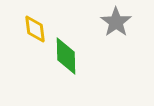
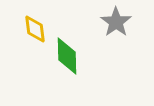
green diamond: moved 1 px right
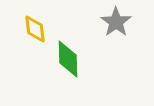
green diamond: moved 1 px right, 3 px down
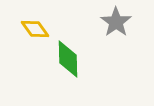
yellow diamond: rotated 28 degrees counterclockwise
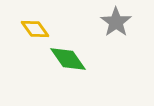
green diamond: rotated 33 degrees counterclockwise
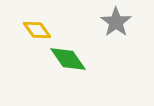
yellow diamond: moved 2 px right, 1 px down
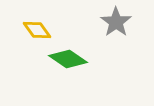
green diamond: rotated 21 degrees counterclockwise
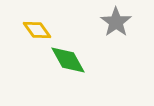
green diamond: moved 1 px down; rotated 27 degrees clockwise
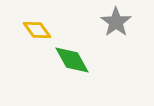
green diamond: moved 4 px right
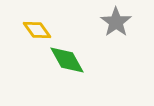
green diamond: moved 5 px left
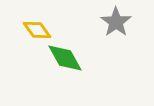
green diamond: moved 2 px left, 2 px up
